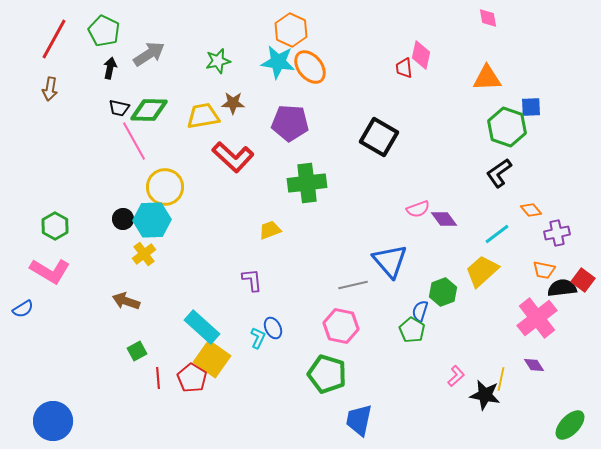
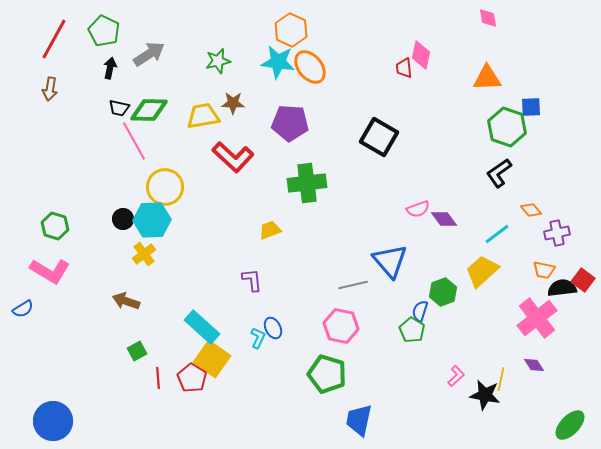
green hexagon at (55, 226): rotated 12 degrees counterclockwise
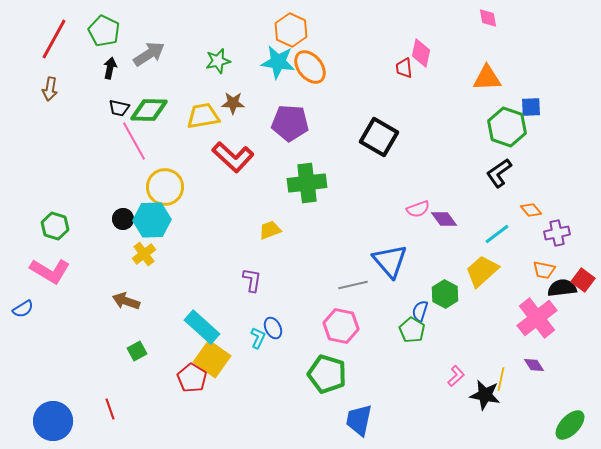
pink diamond at (421, 55): moved 2 px up
purple L-shape at (252, 280): rotated 15 degrees clockwise
green hexagon at (443, 292): moved 2 px right, 2 px down; rotated 12 degrees counterclockwise
red line at (158, 378): moved 48 px left, 31 px down; rotated 15 degrees counterclockwise
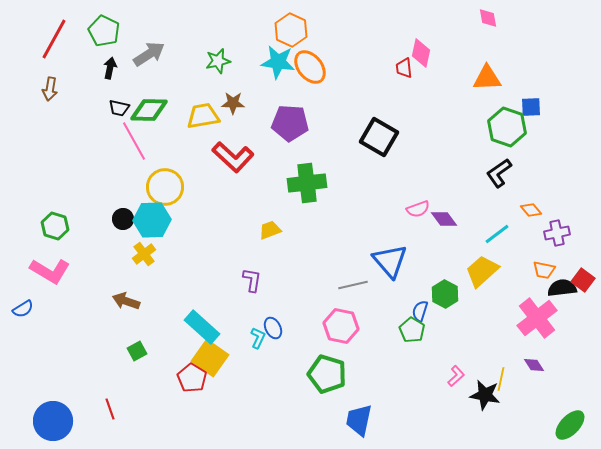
yellow square at (212, 359): moved 2 px left, 1 px up
